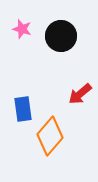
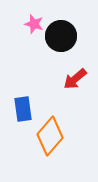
pink star: moved 12 px right, 5 px up
red arrow: moved 5 px left, 15 px up
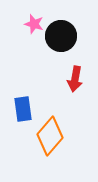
red arrow: rotated 40 degrees counterclockwise
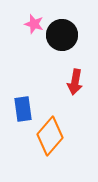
black circle: moved 1 px right, 1 px up
red arrow: moved 3 px down
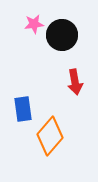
pink star: rotated 24 degrees counterclockwise
red arrow: rotated 20 degrees counterclockwise
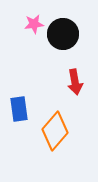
black circle: moved 1 px right, 1 px up
blue rectangle: moved 4 px left
orange diamond: moved 5 px right, 5 px up
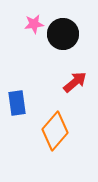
red arrow: rotated 120 degrees counterclockwise
blue rectangle: moved 2 px left, 6 px up
